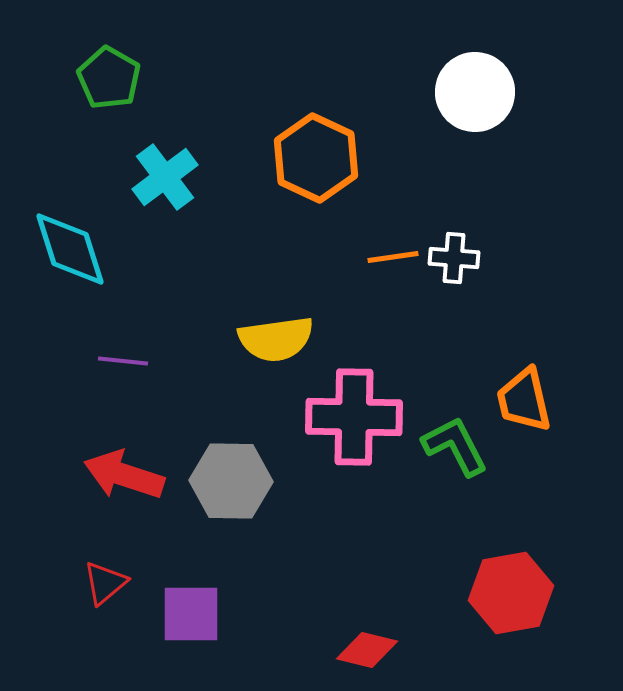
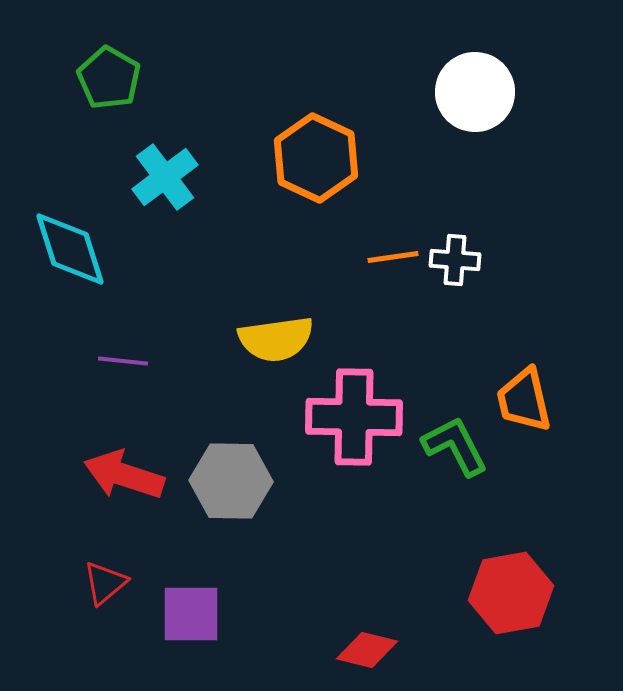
white cross: moved 1 px right, 2 px down
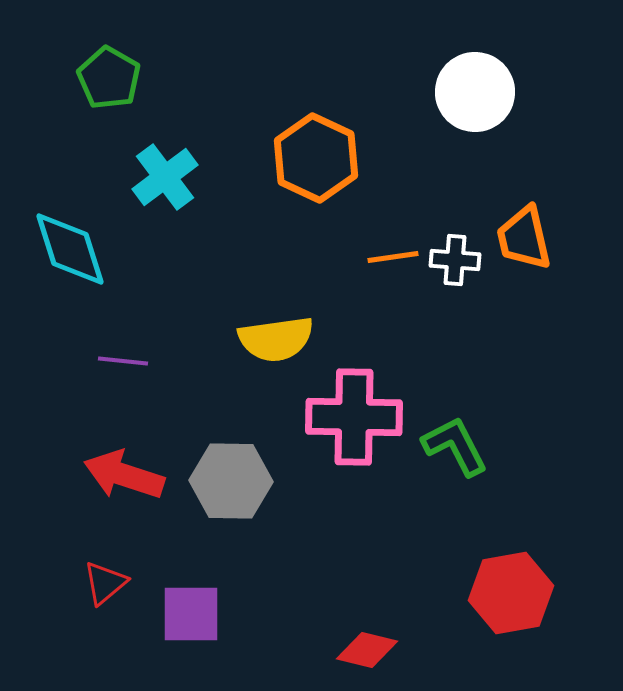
orange trapezoid: moved 162 px up
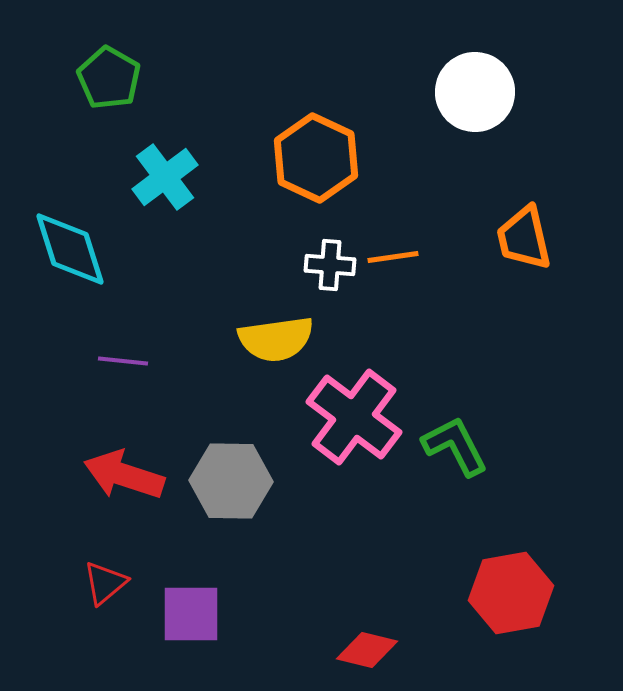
white cross: moved 125 px left, 5 px down
pink cross: rotated 36 degrees clockwise
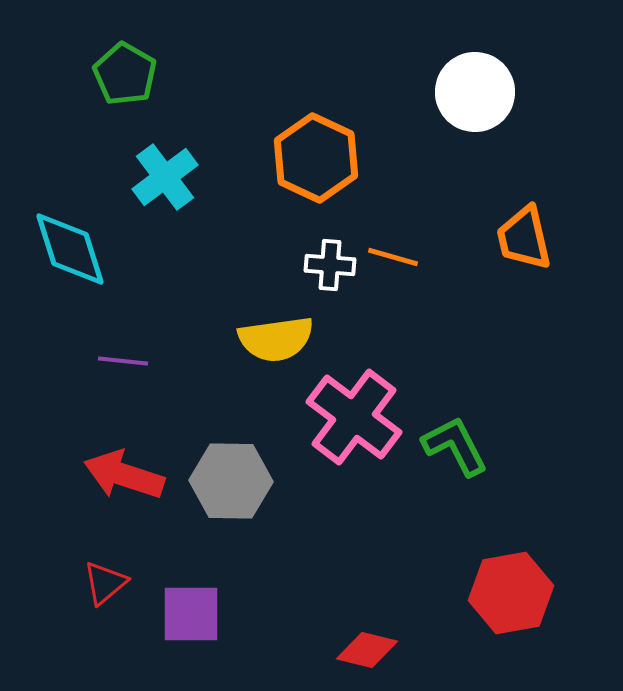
green pentagon: moved 16 px right, 4 px up
orange line: rotated 24 degrees clockwise
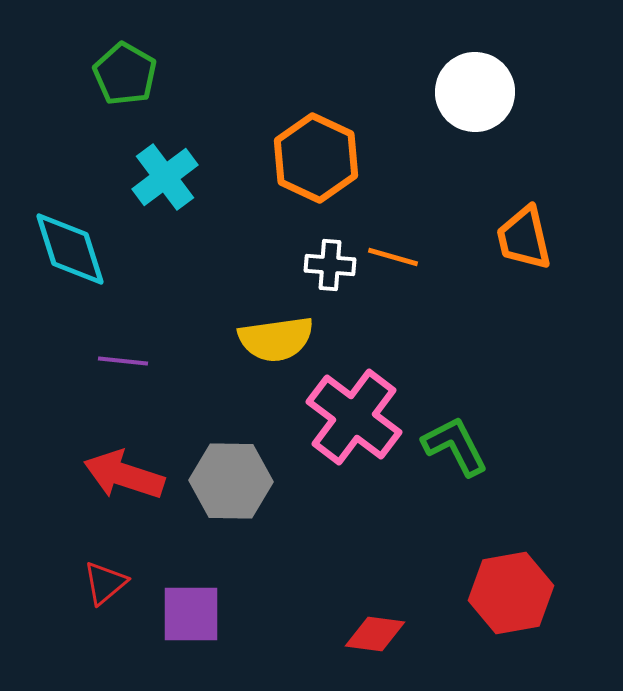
red diamond: moved 8 px right, 16 px up; rotated 6 degrees counterclockwise
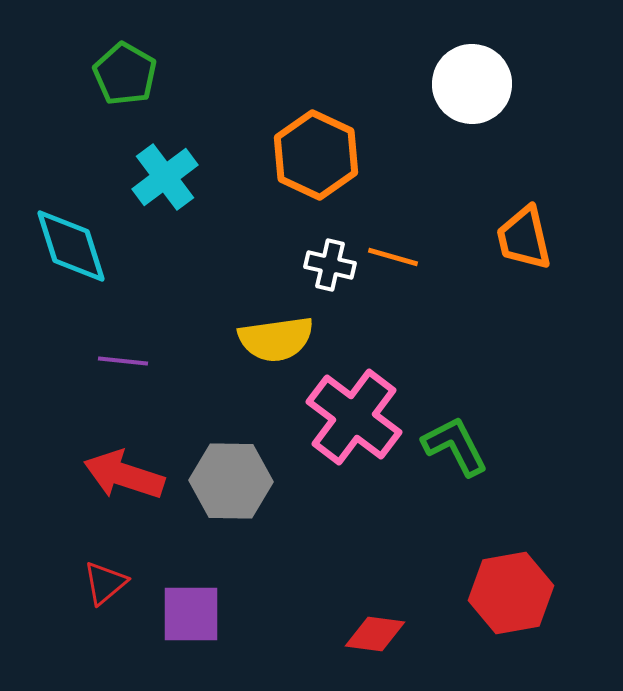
white circle: moved 3 px left, 8 px up
orange hexagon: moved 3 px up
cyan diamond: moved 1 px right, 3 px up
white cross: rotated 9 degrees clockwise
